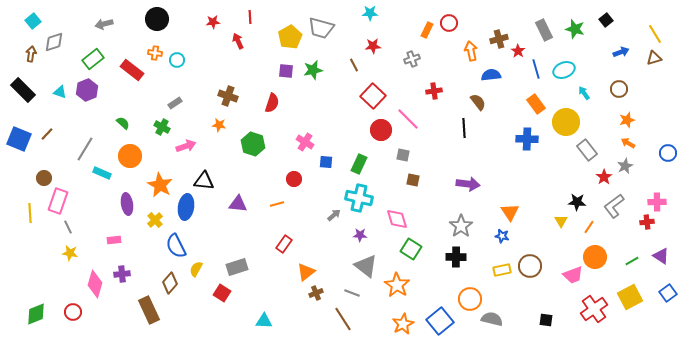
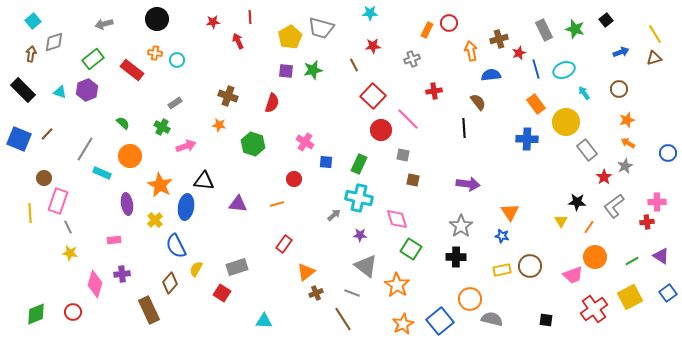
red star at (518, 51): moved 1 px right, 2 px down; rotated 16 degrees clockwise
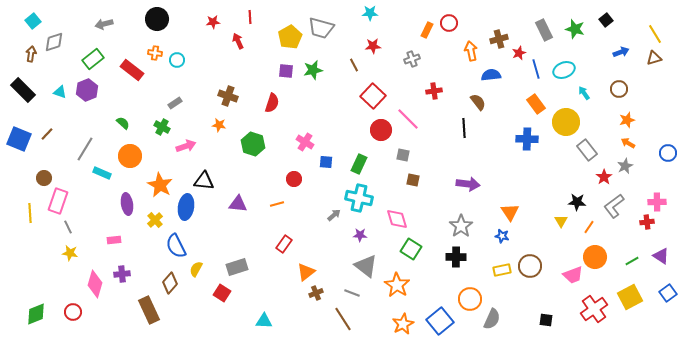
gray semicircle at (492, 319): rotated 100 degrees clockwise
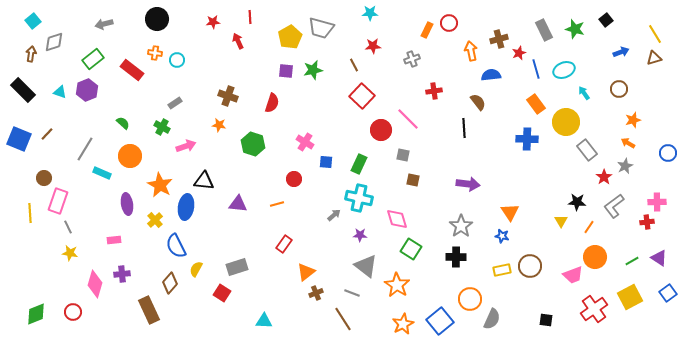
red square at (373, 96): moved 11 px left
orange star at (627, 120): moved 6 px right
purple triangle at (661, 256): moved 2 px left, 2 px down
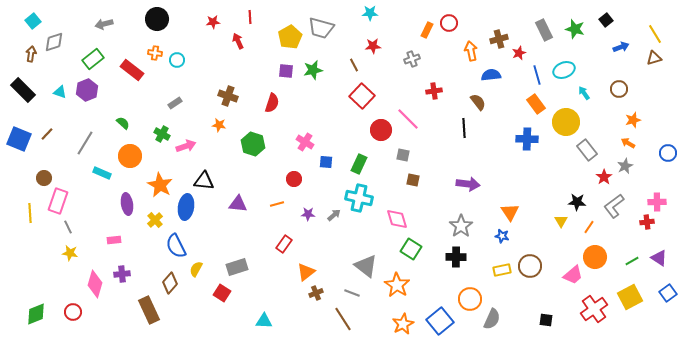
blue arrow at (621, 52): moved 5 px up
blue line at (536, 69): moved 1 px right, 6 px down
green cross at (162, 127): moved 7 px down
gray line at (85, 149): moved 6 px up
purple star at (360, 235): moved 52 px left, 21 px up
pink trapezoid at (573, 275): rotated 20 degrees counterclockwise
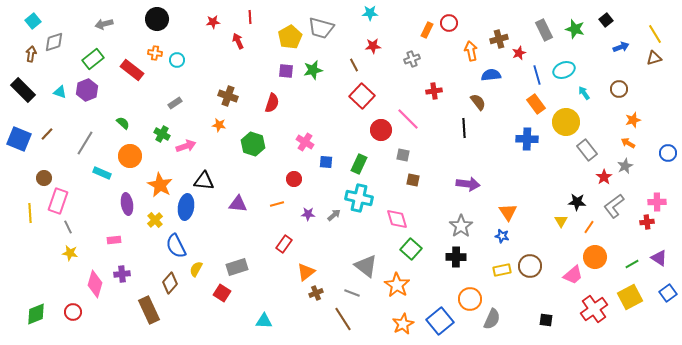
orange triangle at (510, 212): moved 2 px left
green square at (411, 249): rotated 10 degrees clockwise
green line at (632, 261): moved 3 px down
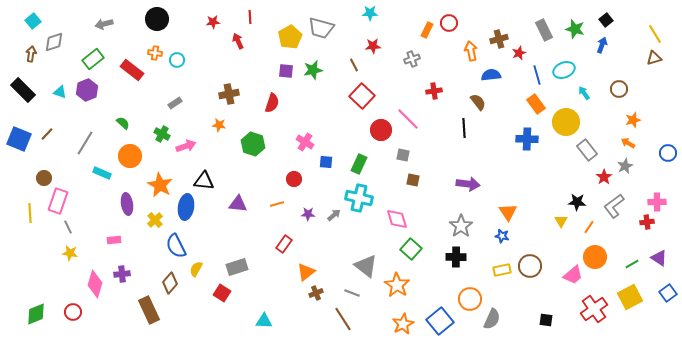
blue arrow at (621, 47): moved 19 px left, 2 px up; rotated 49 degrees counterclockwise
brown cross at (228, 96): moved 1 px right, 2 px up; rotated 30 degrees counterclockwise
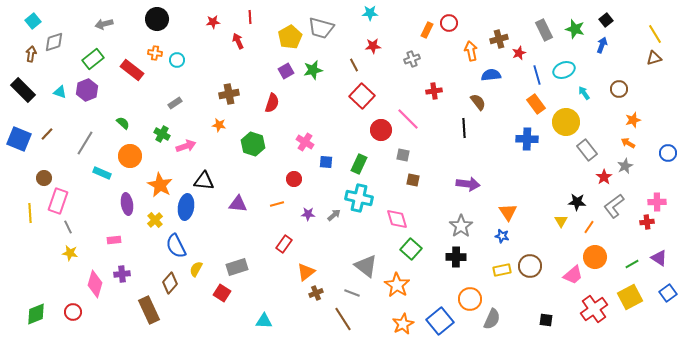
purple square at (286, 71): rotated 35 degrees counterclockwise
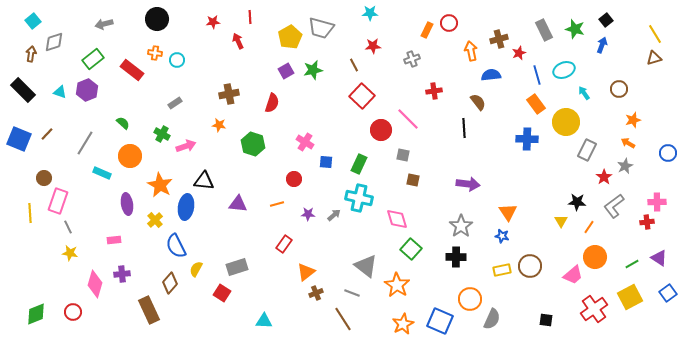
gray rectangle at (587, 150): rotated 65 degrees clockwise
blue square at (440, 321): rotated 28 degrees counterclockwise
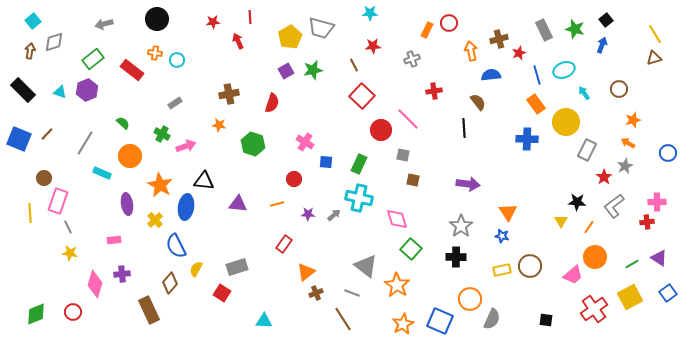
brown arrow at (31, 54): moved 1 px left, 3 px up
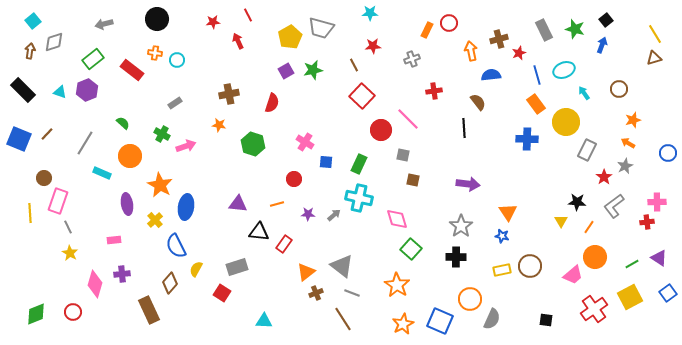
red line at (250, 17): moved 2 px left, 2 px up; rotated 24 degrees counterclockwise
black triangle at (204, 181): moved 55 px right, 51 px down
yellow star at (70, 253): rotated 21 degrees clockwise
gray triangle at (366, 266): moved 24 px left
